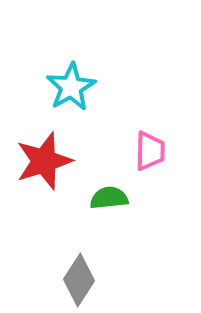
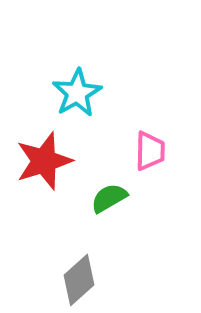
cyan star: moved 6 px right, 6 px down
green semicircle: rotated 24 degrees counterclockwise
gray diamond: rotated 15 degrees clockwise
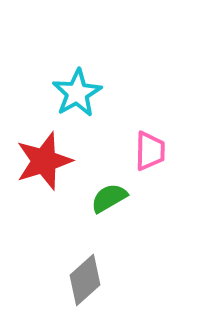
gray diamond: moved 6 px right
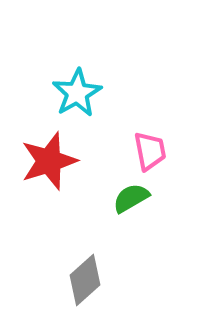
pink trapezoid: rotated 12 degrees counterclockwise
red star: moved 5 px right
green semicircle: moved 22 px right
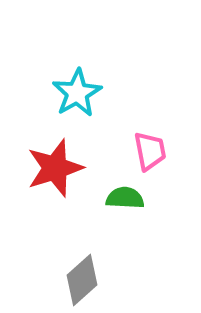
red star: moved 6 px right, 7 px down
green semicircle: moved 6 px left; rotated 33 degrees clockwise
gray diamond: moved 3 px left
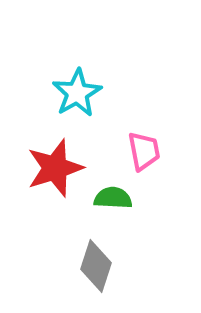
pink trapezoid: moved 6 px left
green semicircle: moved 12 px left
gray diamond: moved 14 px right, 14 px up; rotated 30 degrees counterclockwise
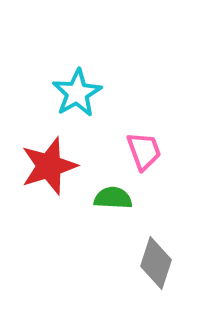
pink trapezoid: rotated 9 degrees counterclockwise
red star: moved 6 px left, 2 px up
gray diamond: moved 60 px right, 3 px up
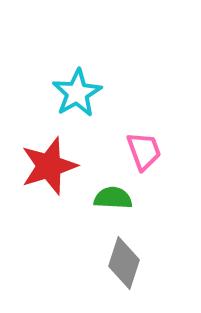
gray diamond: moved 32 px left
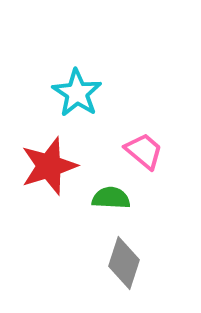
cyan star: rotated 9 degrees counterclockwise
pink trapezoid: rotated 30 degrees counterclockwise
green semicircle: moved 2 px left
